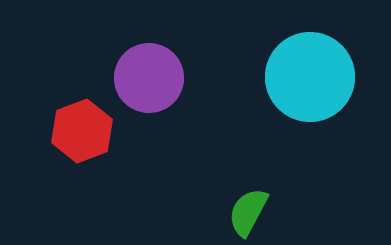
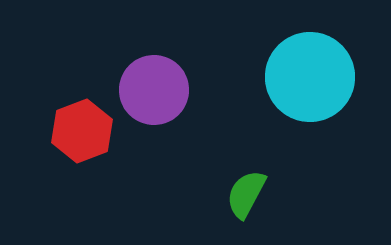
purple circle: moved 5 px right, 12 px down
green semicircle: moved 2 px left, 18 px up
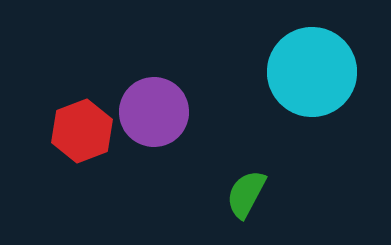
cyan circle: moved 2 px right, 5 px up
purple circle: moved 22 px down
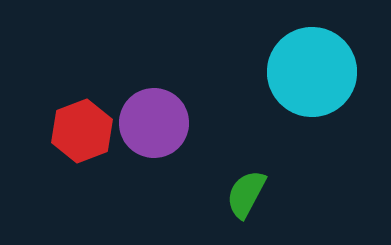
purple circle: moved 11 px down
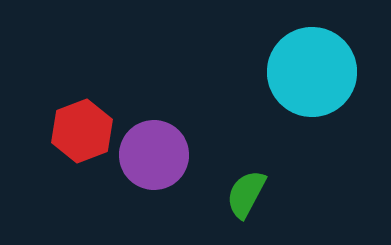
purple circle: moved 32 px down
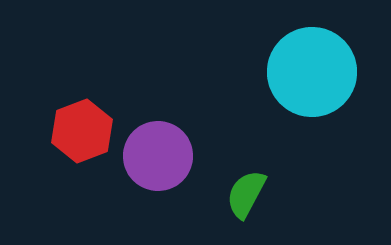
purple circle: moved 4 px right, 1 px down
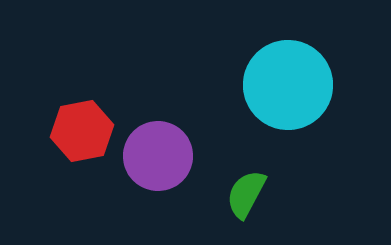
cyan circle: moved 24 px left, 13 px down
red hexagon: rotated 10 degrees clockwise
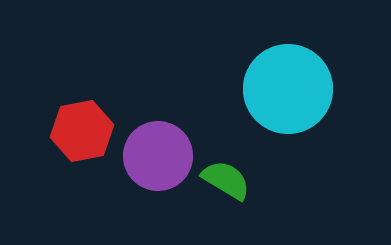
cyan circle: moved 4 px down
green semicircle: moved 20 px left, 14 px up; rotated 93 degrees clockwise
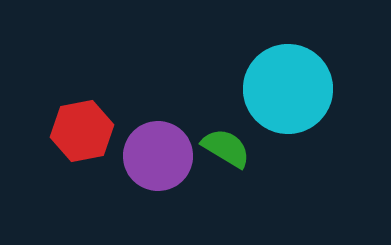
green semicircle: moved 32 px up
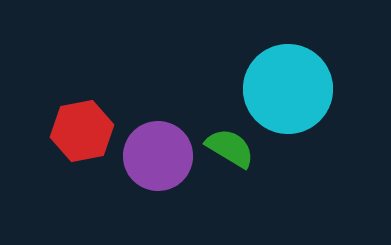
green semicircle: moved 4 px right
